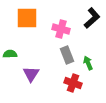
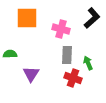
gray rectangle: rotated 24 degrees clockwise
red cross: moved 5 px up
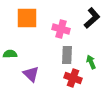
green arrow: moved 3 px right, 1 px up
purple triangle: rotated 18 degrees counterclockwise
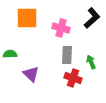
pink cross: moved 1 px up
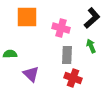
orange square: moved 1 px up
green arrow: moved 16 px up
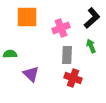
pink cross: rotated 36 degrees counterclockwise
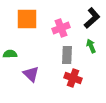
orange square: moved 2 px down
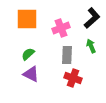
green semicircle: moved 18 px right; rotated 40 degrees counterclockwise
purple triangle: rotated 18 degrees counterclockwise
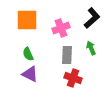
orange square: moved 1 px down
green arrow: moved 2 px down
green semicircle: rotated 72 degrees counterclockwise
purple triangle: moved 1 px left
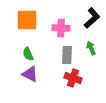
pink cross: rotated 24 degrees clockwise
